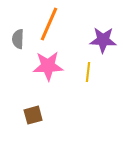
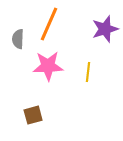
purple star: moved 2 px right, 11 px up; rotated 20 degrees counterclockwise
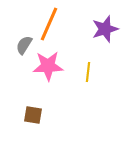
gray semicircle: moved 6 px right, 6 px down; rotated 30 degrees clockwise
brown square: rotated 24 degrees clockwise
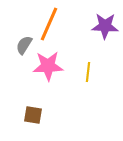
purple star: moved 3 px up; rotated 20 degrees clockwise
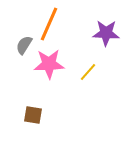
purple star: moved 1 px right, 7 px down
pink star: moved 1 px right, 2 px up
yellow line: rotated 36 degrees clockwise
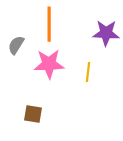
orange line: rotated 24 degrees counterclockwise
gray semicircle: moved 8 px left
yellow line: rotated 36 degrees counterclockwise
brown square: moved 1 px up
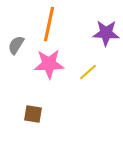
orange line: rotated 12 degrees clockwise
yellow line: rotated 42 degrees clockwise
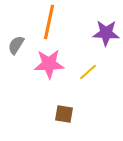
orange line: moved 2 px up
brown square: moved 31 px right
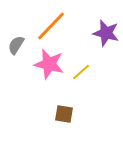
orange line: moved 2 px right, 4 px down; rotated 32 degrees clockwise
purple star: rotated 12 degrees clockwise
pink star: rotated 16 degrees clockwise
yellow line: moved 7 px left
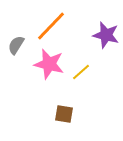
purple star: moved 2 px down
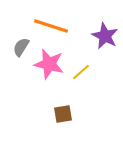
orange line: rotated 64 degrees clockwise
purple star: moved 1 px left, 1 px down; rotated 12 degrees clockwise
gray semicircle: moved 5 px right, 2 px down
brown square: moved 1 px left; rotated 18 degrees counterclockwise
